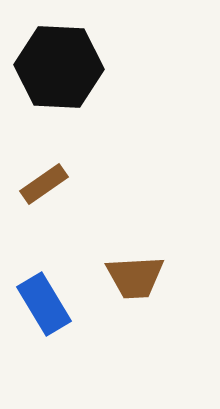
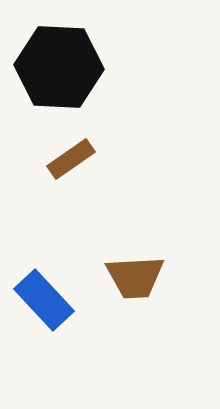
brown rectangle: moved 27 px right, 25 px up
blue rectangle: moved 4 px up; rotated 12 degrees counterclockwise
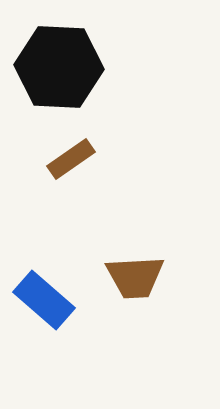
blue rectangle: rotated 6 degrees counterclockwise
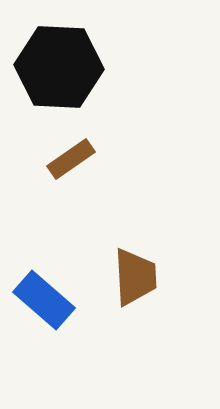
brown trapezoid: rotated 90 degrees counterclockwise
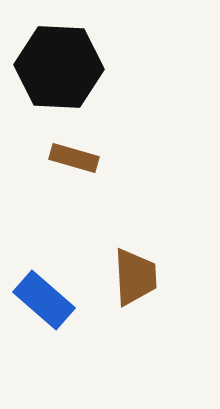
brown rectangle: moved 3 px right, 1 px up; rotated 51 degrees clockwise
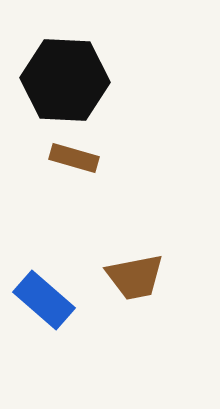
black hexagon: moved 6 px right, 13 px down
brown trapezoid: rotated 82 degrees clockwise
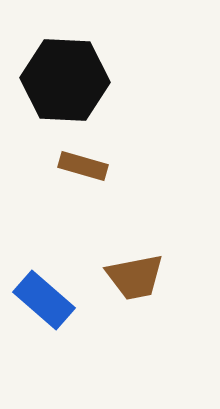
brown rectangle: moved 9 px right, 8 px down
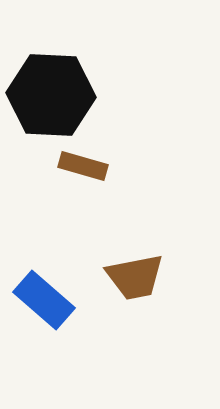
black hexagon: moved 14 px left, 15 px down
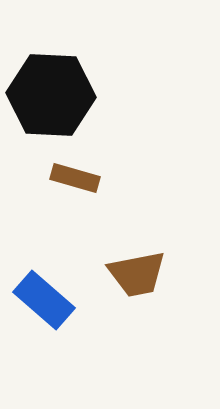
brown rectangle: moved 8 px left, 12 px down
brown trapezoid: moved 2 px right, 3 px up
